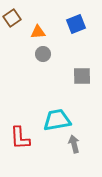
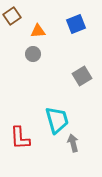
brown square: moved 2 px up
orange triangle: moved 1 px up
gray circle: moved 10 px left
gray square: rotated 30 degrees counterclockwise
cyan trapezoid: rotated 84 degrees clockwise
gray arrow: moved 1 px left, 1 px up
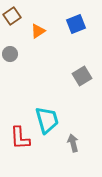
orange triangle: rotated 28 degrees counterclockwise
gray circle: moved 23 px left
cyan trapezoid: moved 10 px left
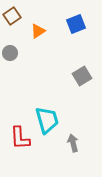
gray circle: moved 1 px up
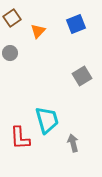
brown square: moved 2 px down
orange triangle: rotated 14 degrees counterclockwise
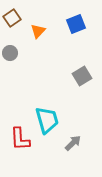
red L-shape: moved 1 px down
gray arrow: rotated 60 degrees clockwise
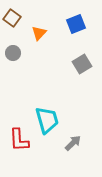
brown square: rotated 18 degrees counterclockwise
orange triangle: moved 1 px right, 2 px down
gray circle: moved 3 px right
gray square: moved 12 px up
red L-shape: moved 1 px left, 1 px down
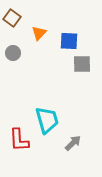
blue square: moved 7 px left, 17 px down; rotated 24 degrees clockwise
gray square: rotated 30 degrees clockwise
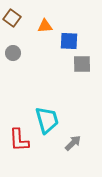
orange triangle: moved 6 px right, 7 px up; rotated 42 degrees clockwise
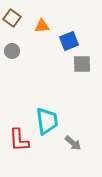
orange triangle: moved 3 px left
blue square: rotated 24 degrees counterclockwise
gray circle: moved 1 px left, 2 px up
cyan trapezoid: moved 1 px down; rotated 8 degrees clockwise
gray arrow: rotated 84 degrees clockwise
